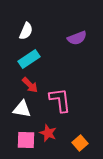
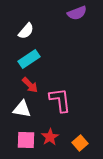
white semicircle: rotated 18 degrees clockwise
purple semicircle: moved 25 px up
red star: moved 2 px right, 4 px down; rotated 18 degrees clockwise
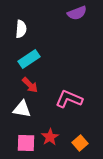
white semicircle: moved 5 px left, 2 px up; rotated 36 degrees counterclockwise
pink L-shape: moved 9 px right, 1 px up; rotated 60 degrees counterclockwise
pink square: moved 3 px down
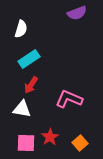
white semicircle: rotated 12 degrees clockwise
red arrow: moved 1 px right; rotated 78 degrees clockwise
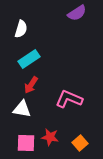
purple semicircle: rotated 12 degrees counterclockwise
red star: rotated 30 degrees counterclockwise
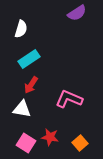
pink square: rotated 30 degrees clockwise
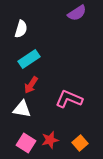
red star: moved 3 px down; rotated 24 degrees counterclockwise
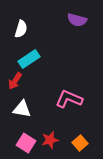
purple semicircle: moved 7 px down; rotated 48 degrees clockwise
red arrow: moved 16 px left, 4 px up
